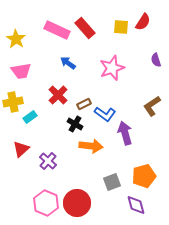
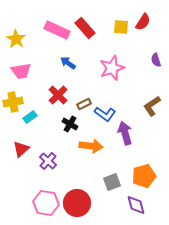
black cross: moved 5 px left
pink hexagon: rotated 15 degrees counterclockwise
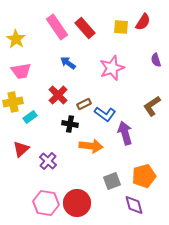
pink rectangle: moved 3 px up; rotated 30 degrees clockwise
black cross: rotated 21 degrees counterclockwise
gray square: moved 1 px up
purple diamond: moved 2 px left
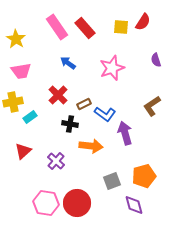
red triangle: moved 2 px right, 2 px down
purple cross: moved 8 px right
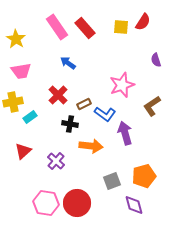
pink star: moved 10 px right, 17 px down
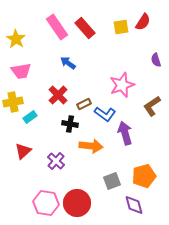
yellow square: rotated 14 degrees counterclockwise
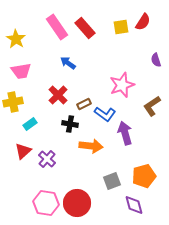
cyan rectangle: moved 7 px down
purple cross: moved 9 px left, 2 px up
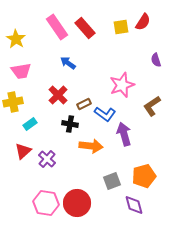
purple arrow: moved 1 px left, 1 px down
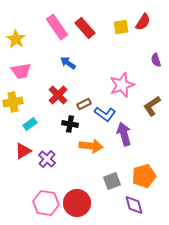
red triangle: rotated 12 degrees clockwise
